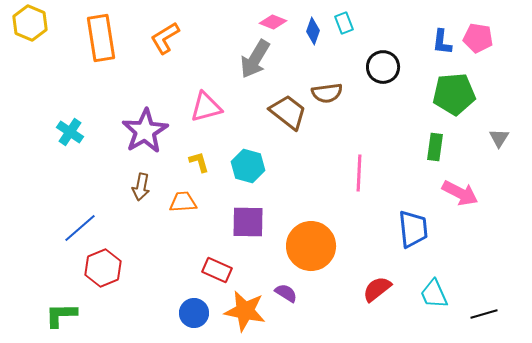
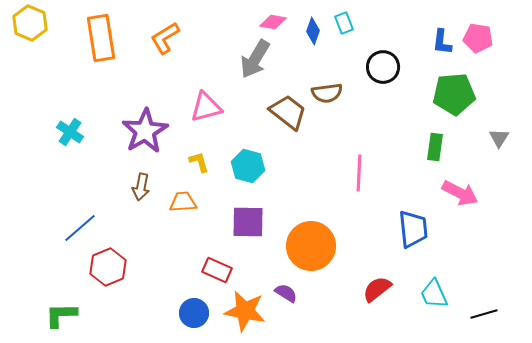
pink diamond: rotated 12 degrees counterclockwise
red hexagon: moved 5 px right, 1 px up
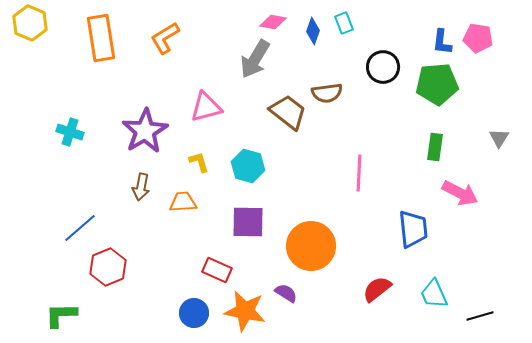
green pentagon: moved 17 px left, 10 px up
cyan cross: rotated 16 degrees counterclockwise
black line: moved 4 px left, 2 px down
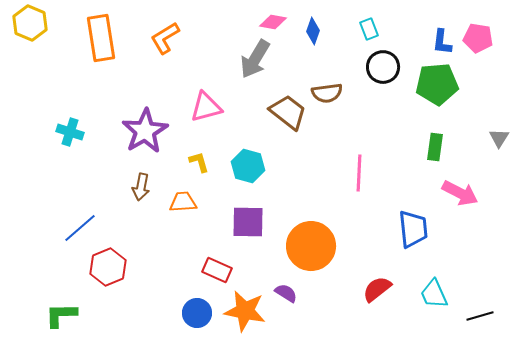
cyan rectangle: moved 25 px right, 6 px down
blue circle: moved 3 px right
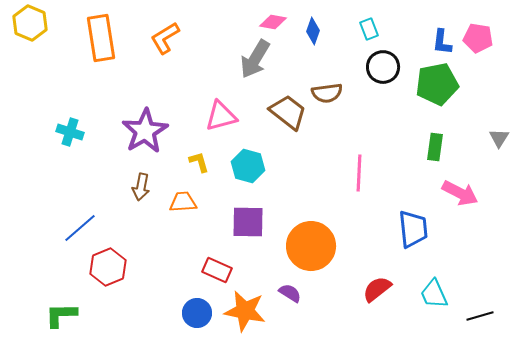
green pentagon: rotated 6 degrees counterclockwise
pink triangle: moved 15 px right, 9 px down
purple semicircle: moved 4 px right
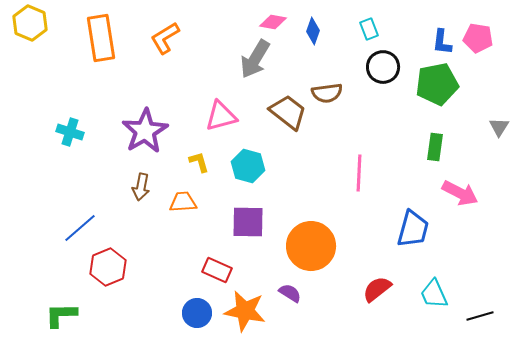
gray triangle: moved 11 px up
blue trapezoid: rotated 21 degrees clockwise
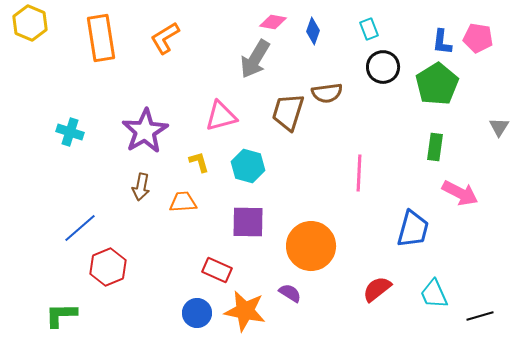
green pentagon: rotated 21 degrees counterclockwise
brown trapezoid: rotated 111 degrees counterclockwise
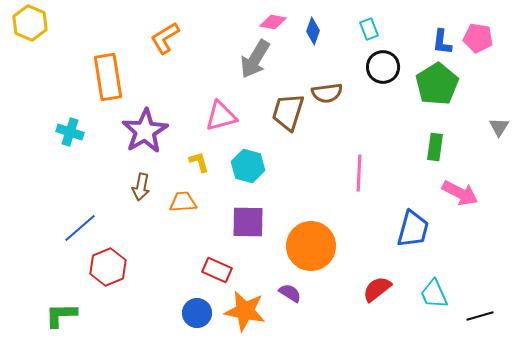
orange rectangle: moved 7 px right, 39 px down
